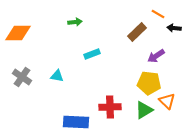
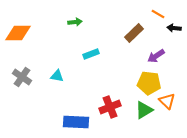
brown rectangle: moved 3 px left, 1 px down
cyan rectangle: moved 1 px left
red cross: rotated 20 degrees counterclockwise
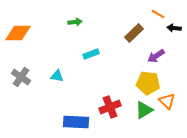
gray cross: moved 1 px left
yellow pentagon: moved 1 px left
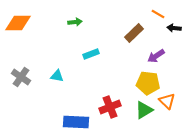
orange diamond: moved 10 px up
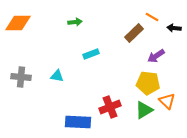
orange line: moved 6 px left, 3 px down
gray cross: rotated 30 degrees counterclockwise
blue rectangle: moved 2 px right
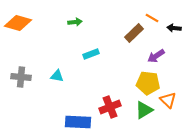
orange line: moved 1 px down
orange diamond: rotated 16 degrees clockwise
orange triangle: moved 1 px right, 1 px up
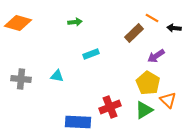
gray cross: moved 2 px down
yellow pentagon: rotated 25 degrees clockwise
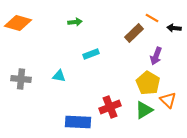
purple arrow: rotated 36 degrees counterclockwise
cyan triangle: moved 2 px right
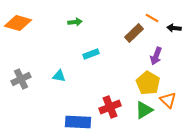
gray cross: rotated 30 degrees counterclockwise
